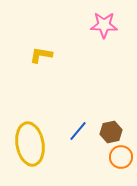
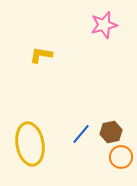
pink star: rotated 16 degrees counterclockwise
blue line: moved 3 px right, 3 px down
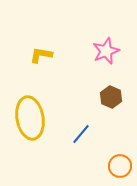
pink star: moved 2 px right, 26 px down; rotated 8 degrees counterclockwise
brown hexagon: moved 35 px up; rotated 25 degrees counterclockwise
yellow ellipse: moved 26 px up
orange circle: moved 1 px left, 9 px down
